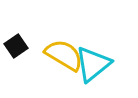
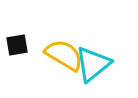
black square: moved 1 px right, 1 px up; rotated 25 degrees clockwise
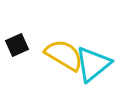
black square: rotated 15 degrees counterclockwise
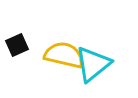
yellow semicircle: rotated 18 degrees counterclockwise
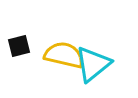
black square: moved 2 px right, 1 px down; rotated 10 degrees clockwise
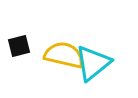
cyan triangle: moved 1 px up
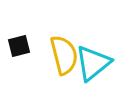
yellow semicircle: rotated 63 degrees clockwise
